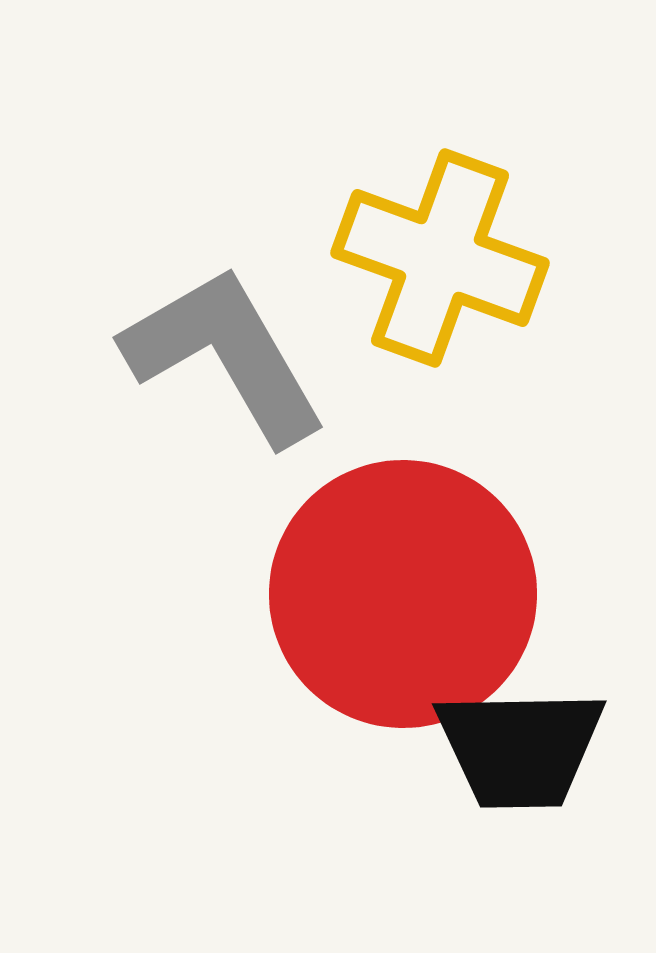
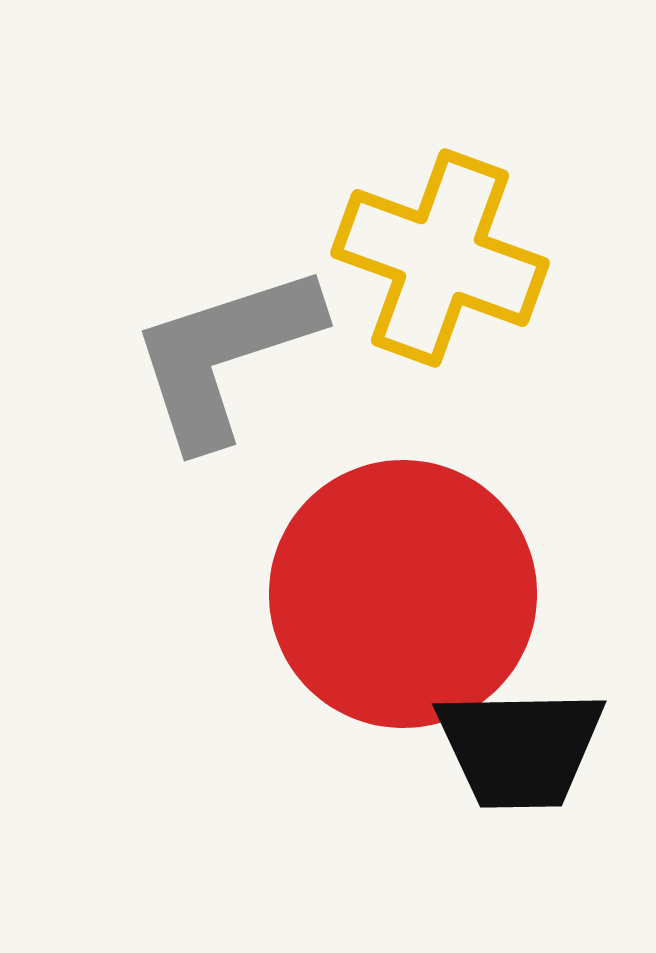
gray L-shape: rotated 78 degrees counterclockwise
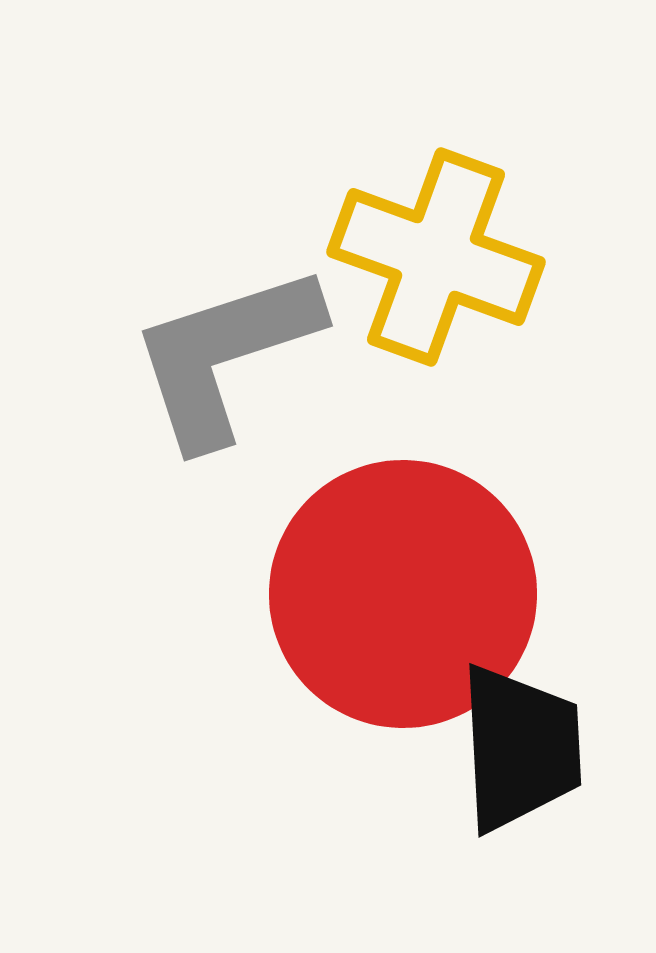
yellow cross: moved 4 px left, 1 px up
black trapezoid: rotated 92 degrees counterclockwise
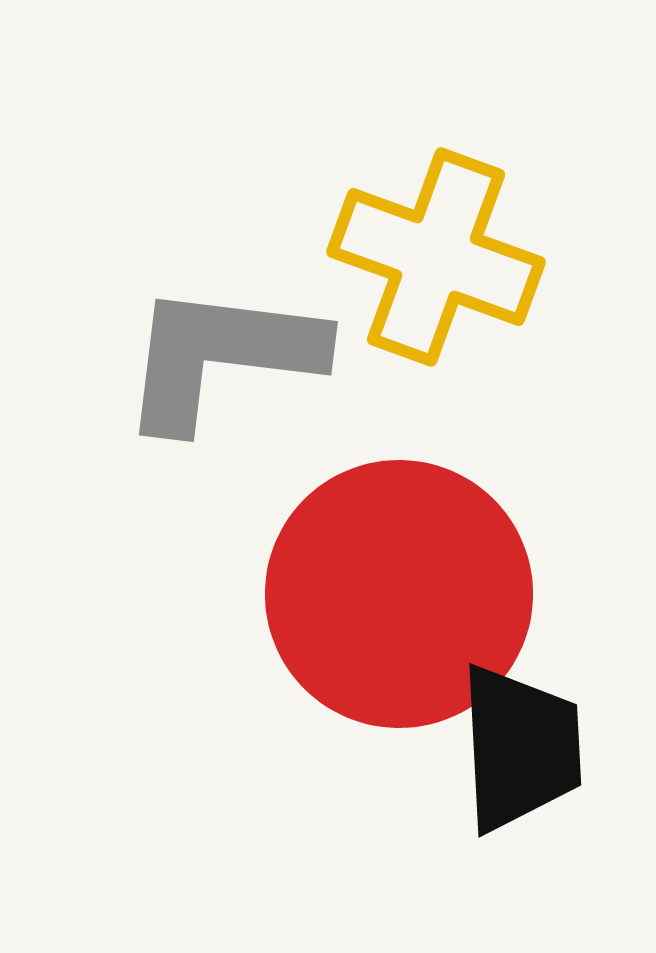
gray L-shape: moved 4 px left, 1 px down; rotated 25 degrees clockwise
red circle: moved 4 px left
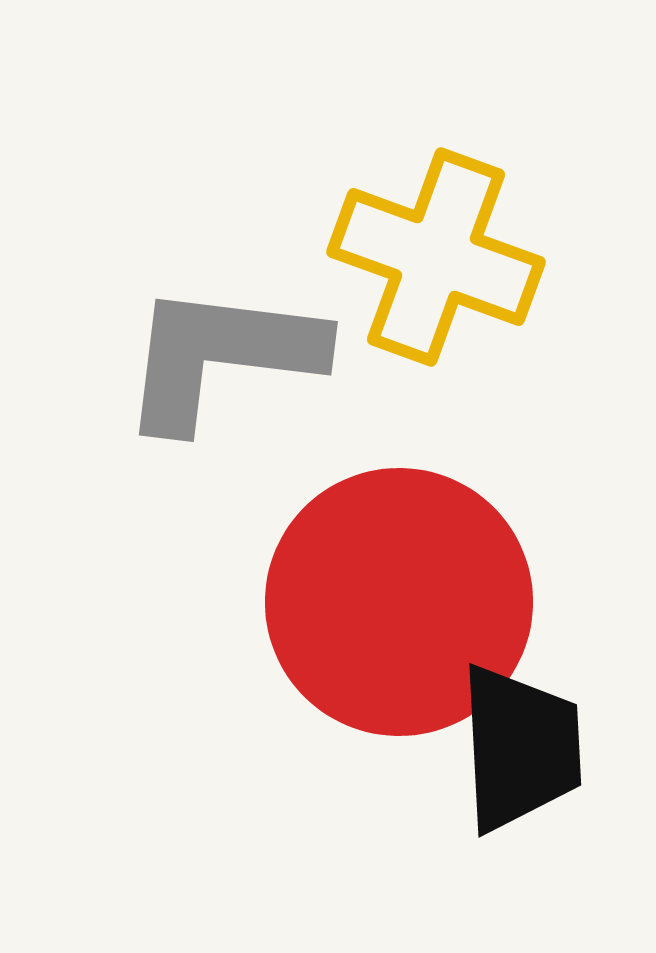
red circle: moved 8 px down
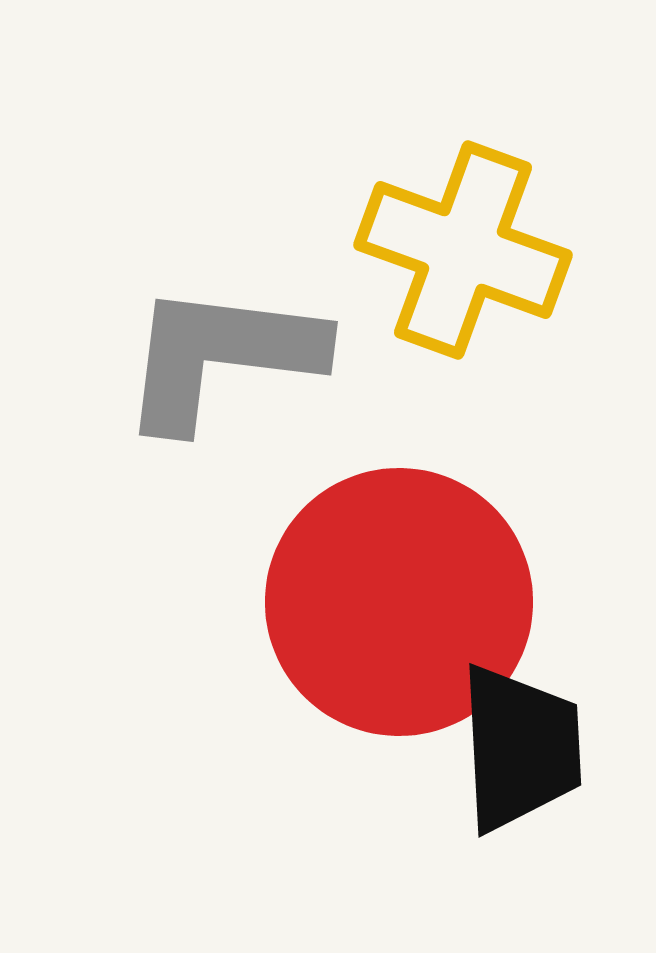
yellow cross: moved 27 px right, 7 px up
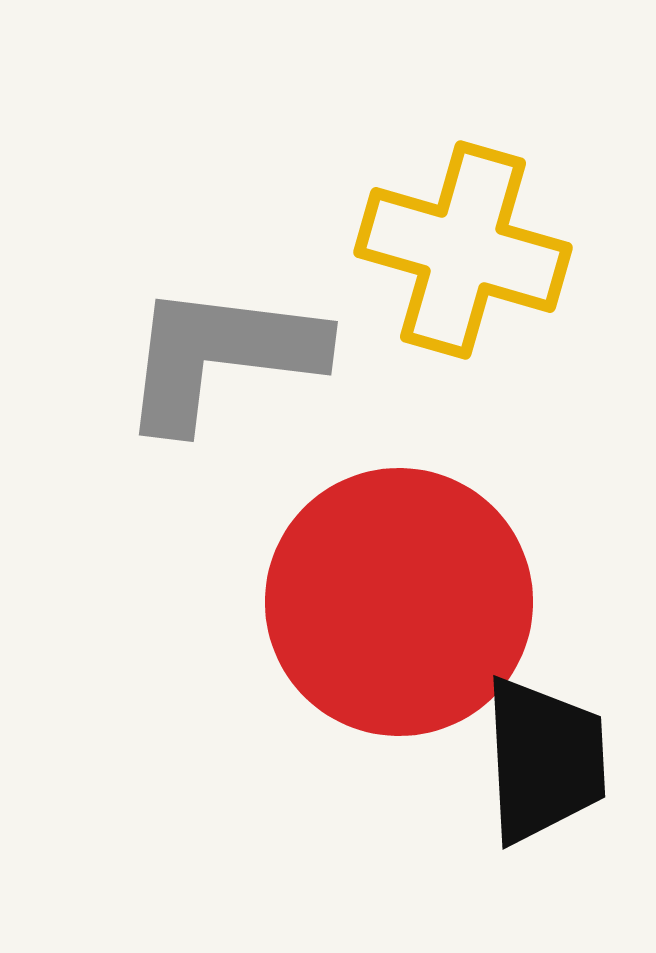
yellow cross: rotated 4 degrees counterclockwise
black trapezoid: moved 24 px right, 12 px down
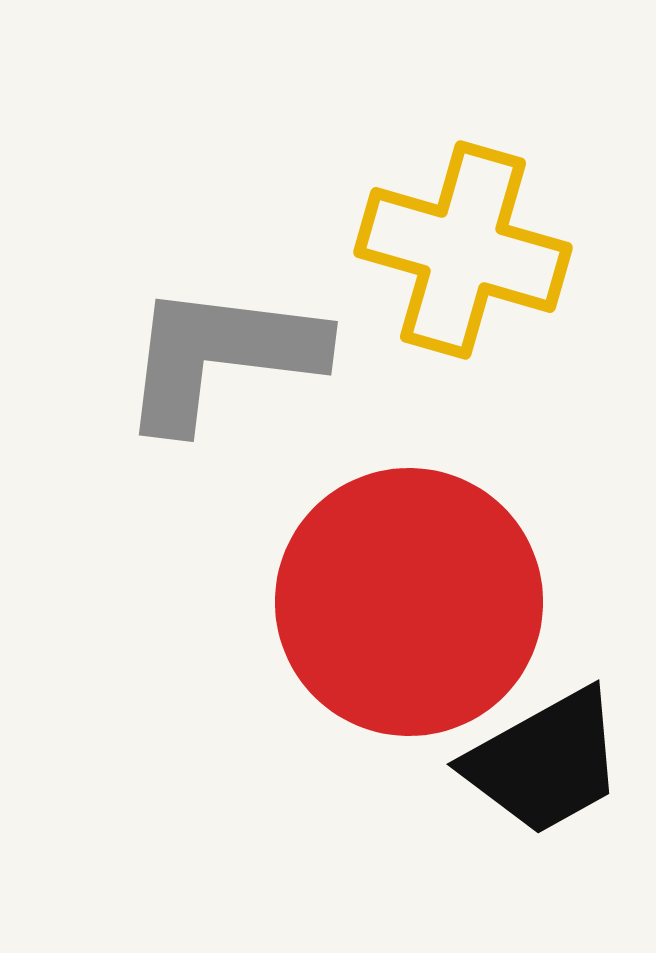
red circle: moved 10 px right
black trapezoid: moved 1 px right, 2 px down; rotated 64 degrees clockwise
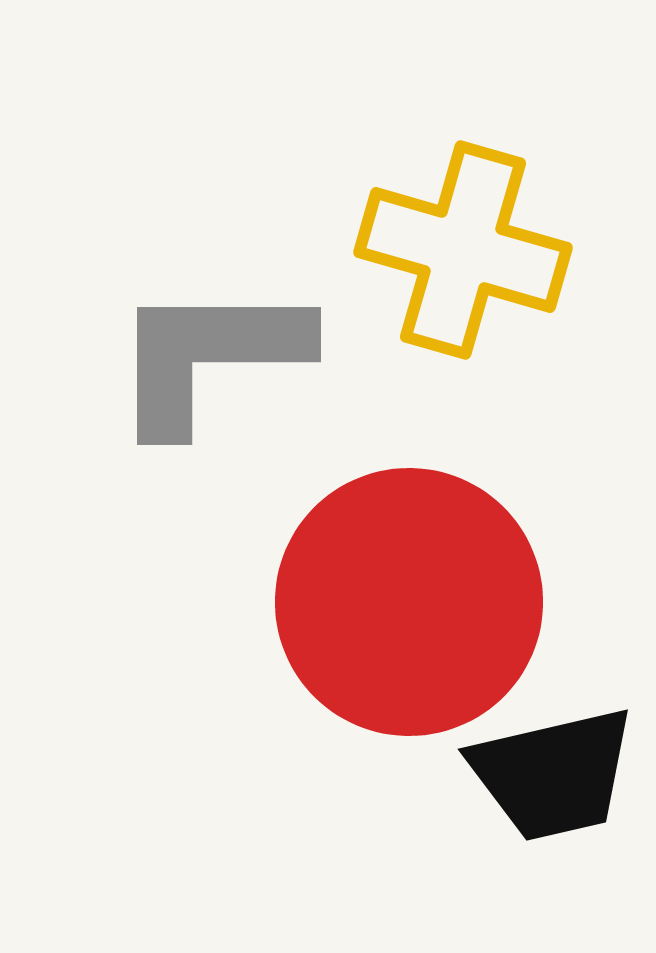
gray L-shape: moved 12 px left; rotated 7 degrees counterclockwise
black trapezoid: moved 8 px right, 12 px down; rotated 16 degrees clockwise
